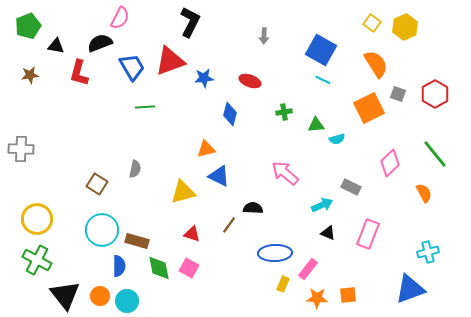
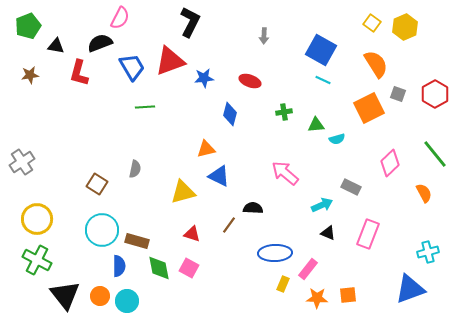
gray cross at (21, 149): moved 1 px right, 13 px down; rotated 35 degrees counterclockwise
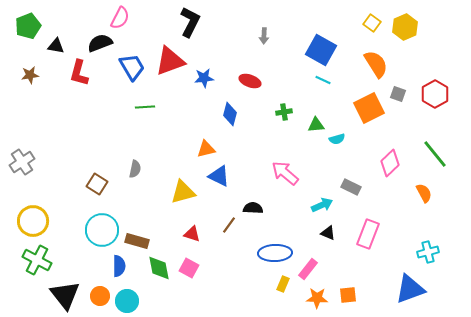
yellow circle at (37, 219): moved 4 px left, 2 px down
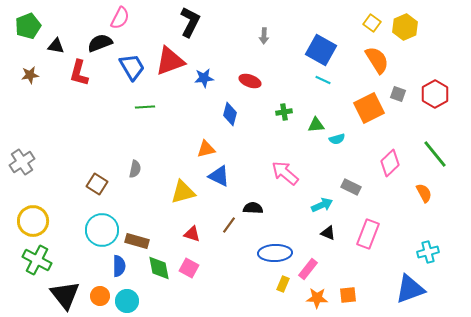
orange semicircle at (376, 64): moved 1 px right, 4 px up
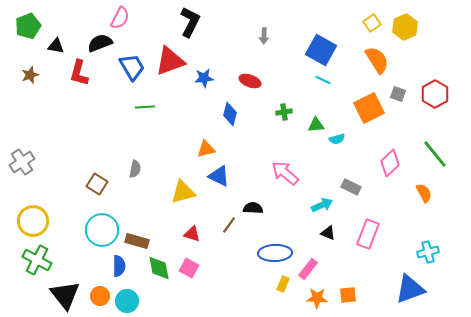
yellow square at (372, 23): rotated 18 degrees clockwise
brown star at (30, 75): rotated 12 degrees counterclockwise
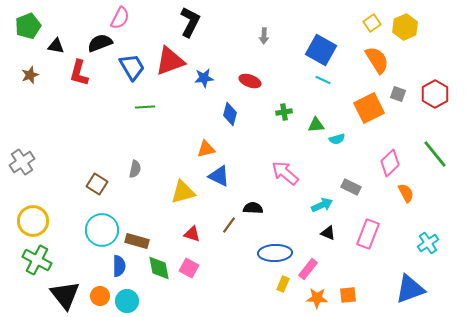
orange semicircle at (424, 193): moved 18 px left
cyan cross at (428, 252): moved 9 px up; rotated 20 degrees counterclockwise
